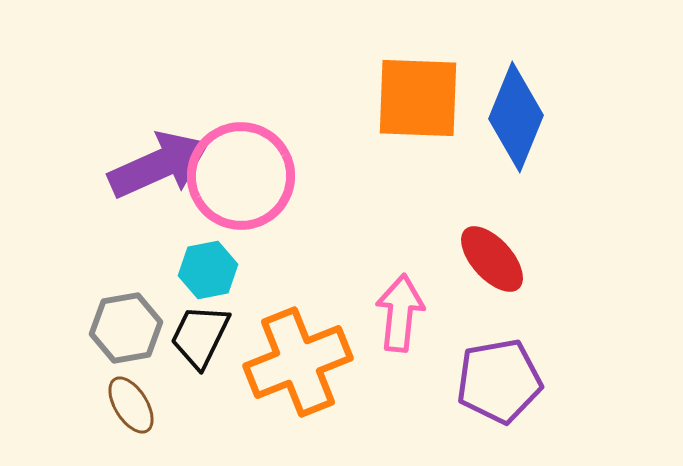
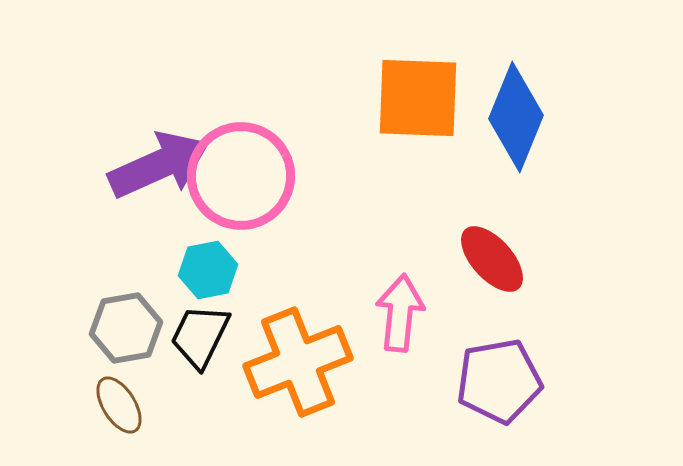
brown ellipse: moved 12 px left
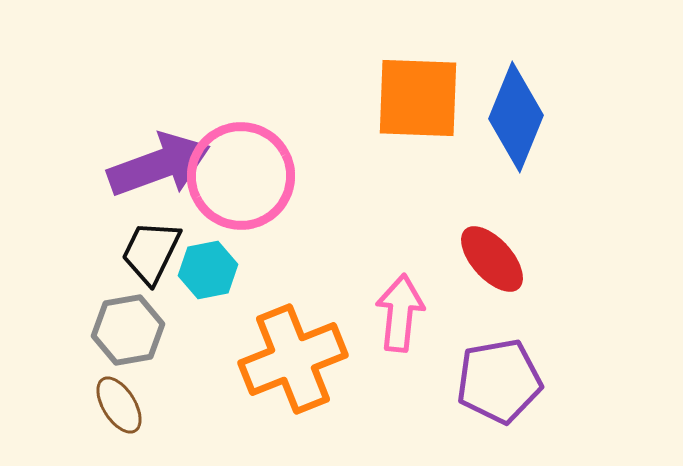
purple arrow: rotated 4 degrees clockwise
gray hexagon: moved 2 px right, 2 px down
black trapezoid: moved 49 px left, 84 px up
orange cross: moved 5 px left, 3 px up
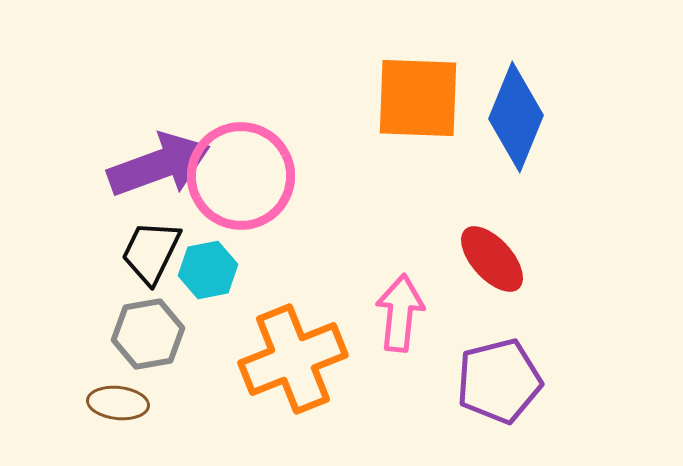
gray hexagon: moved 20 px right, 4 px down
purple pentagon: rotated 4 degrees counterclockwise
brown ellipse: moved 1 px left, 2 px up; rotated 52 degrees counterclockwise
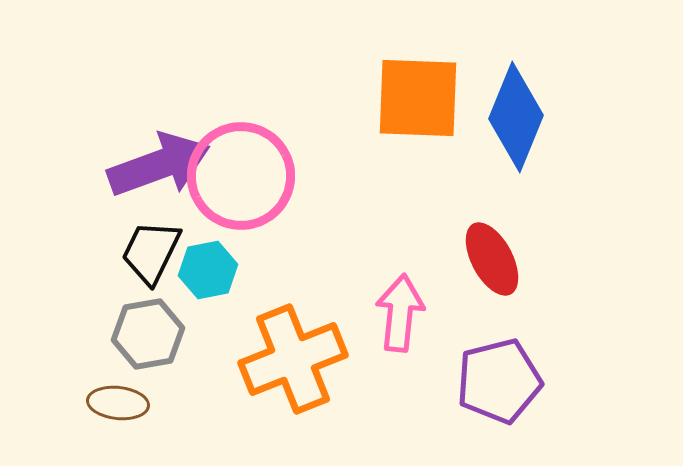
red ellipse: rotated 14 degrees clockwise
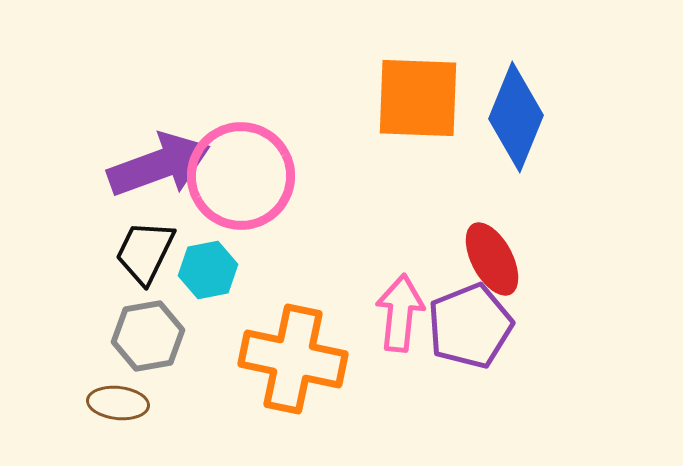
black trapezoid: moved 6 px left
gray hexagon: moved 2 px down
orange cross: rotated 34 degrees clockwise
purple pentagon: moved 29 px left, 55 px up; rotated 8 degrees counterclockwise
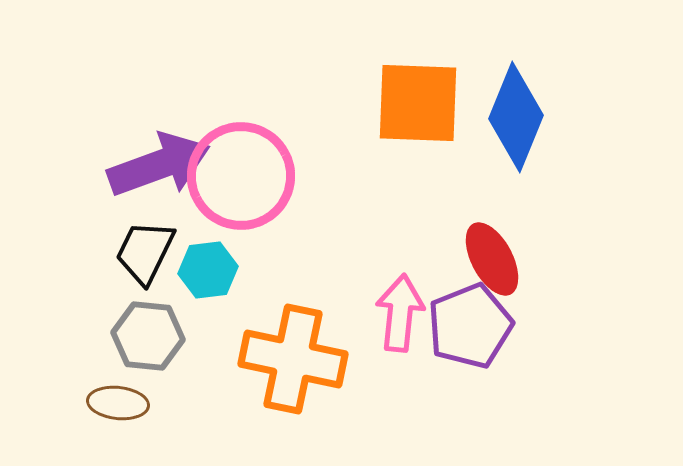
orange square: moved 5 px down
cyan hexagon: rotated 4 degrees clockwise
gray hexagon: rotated 16 degrees clockwise
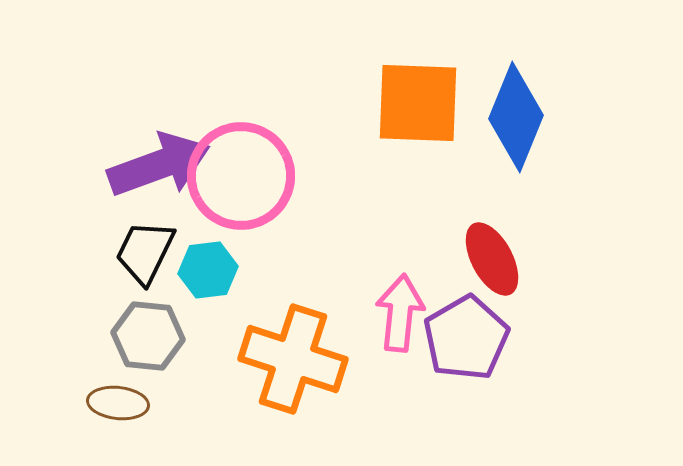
purple pentagon: moved 4 px left, 12 px down; rotated 8 degrees counterclockwise
orange cross: rotated 6 degrees clockwise
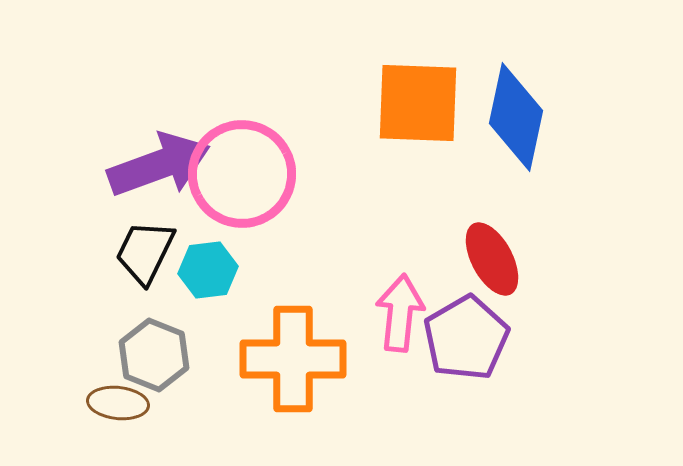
blue diamond: rotated 10 degrees counterclockwise
pink circle: moved 1 px right, 2 px up
gray hexagon: moved 6 px right, 19 px down; rotated 16 degrees clockwise
orange cross: rotated 18 degrees counterclockwise
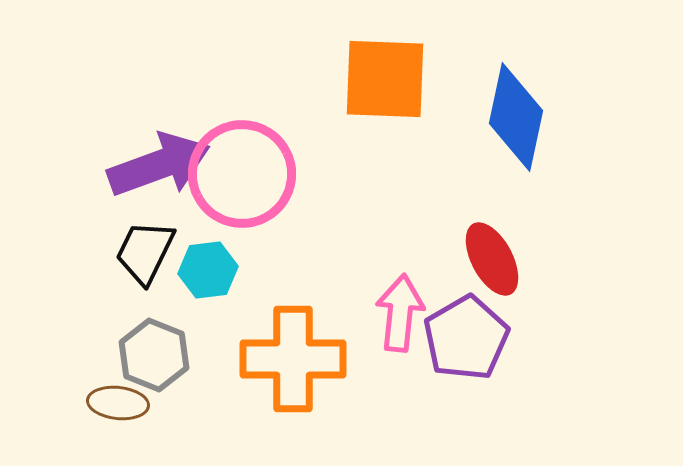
orange square: moved 33 px left, 24 px up
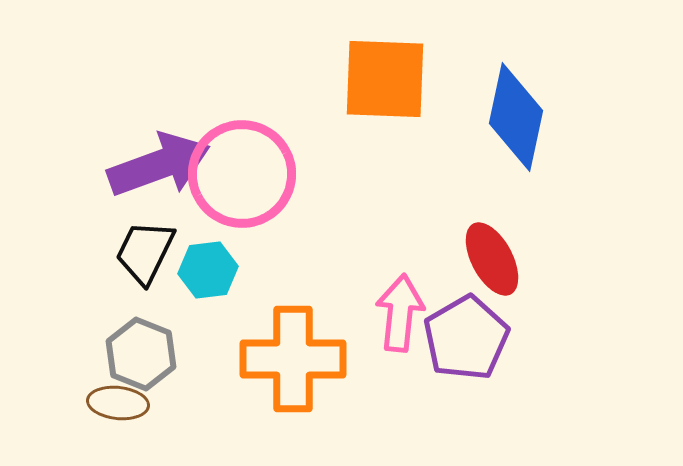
gray hexagon: moved 13 px left, 1 px up
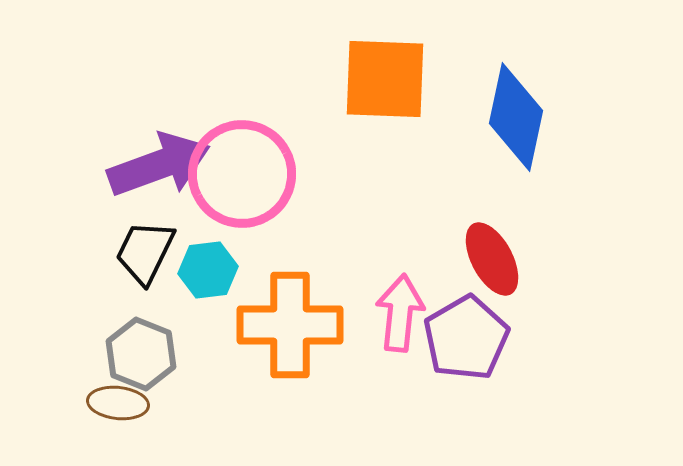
orange cross: moved 3 px left, 34 px up
